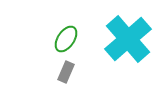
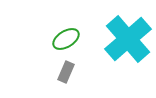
green ellipse: rotated 24 degrees clockwise
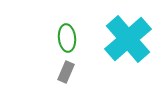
green ellipse: moved 1 px right, 1 px up; rotated 64 degrees counterclockwise
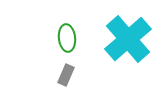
gray rectangle: moved 3 px down
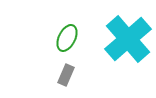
green ellipse: rotated 32 degrees clockwise
